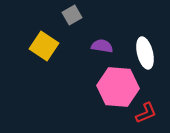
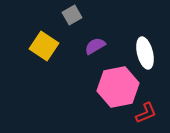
purple semicircle: moved 7 px left; rotated 40 degrees counterclockwise
pink hexagon: rotated 15 degrees counterclockwise
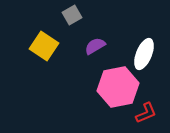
white ellipse: moved 1 px left, 1 px down; rotated 36 degrees clockwise
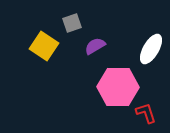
gray square: moved 8 px down; rotated 12 degrees clockwise
white ellipse: moved 7 px right, 5 px up; rotated 8 degrees clockwise
pink hexagon: rotated 12 degrees clockwise
red L-shape: rotated 85 degrees counterclockwise
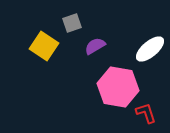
white ellipse: moved 1 px left; rotated 20 degrees clockwise
pink hexagon: rotated 9 degrees clockwise
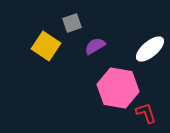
yellow square: moved 2 px right
pink hexagon: moved 1 px down
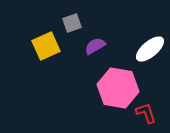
yellow square: rotated 32 degrees clockwise
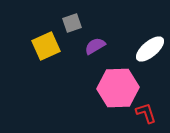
pink hexagon: rotated 12 degrees counterclockwise
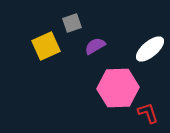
red L-shape: moved 2 px right
